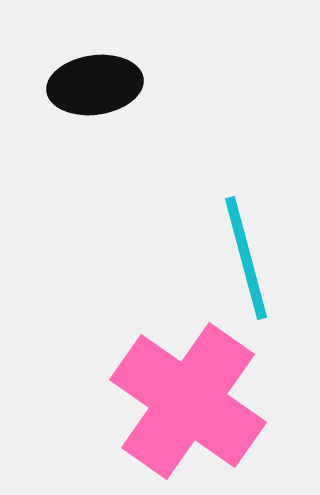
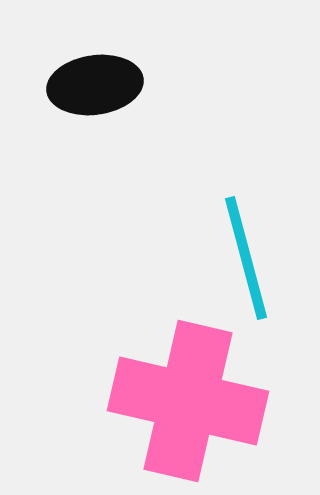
pink cross: rotated 22 degrees counterclockwise
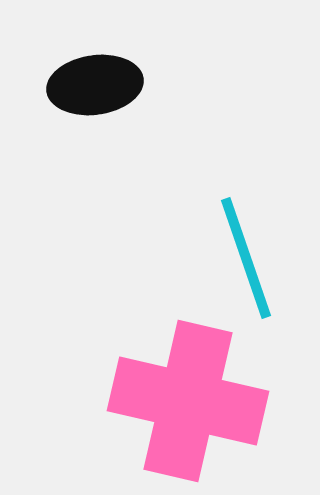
cyan line: rotated 4 degrees counterclockwise
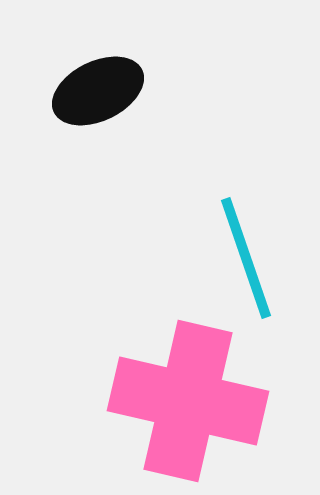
black ellipse: moved 3 px right, 6 px down; rotated 18 degrees counterclockwise
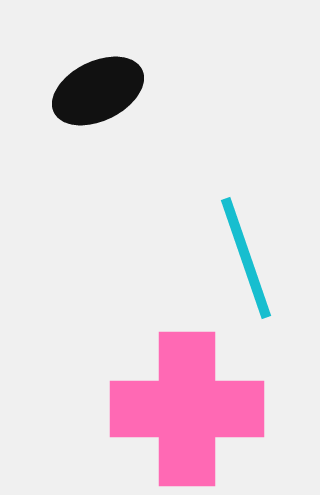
pink cross: moved 1 px left, 8 px down; rotated 13 degrees counterclockwise
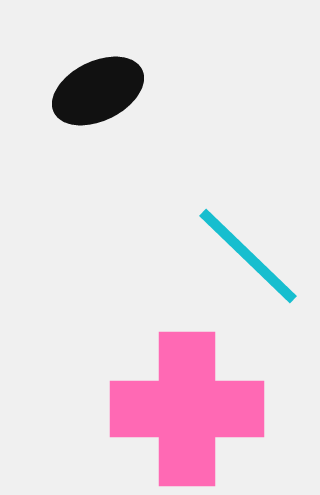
cyan line: moved 2 px right, 2 px up; rotated 27 degrees counterclockwise
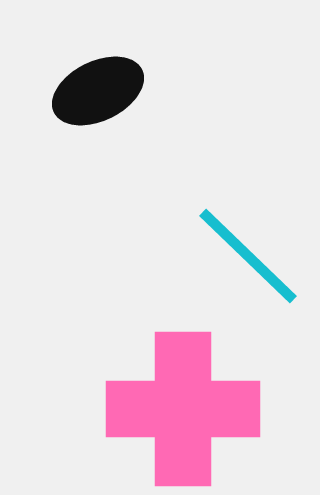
pink cross: moved 4 px left
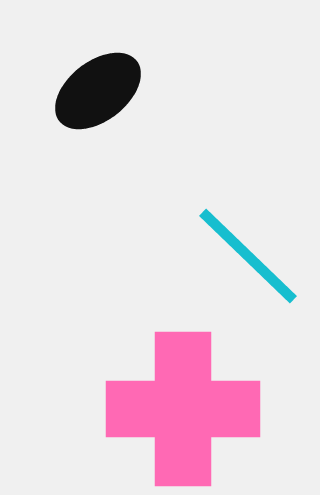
black ellipse: rotated 12 degrees counterclockwise
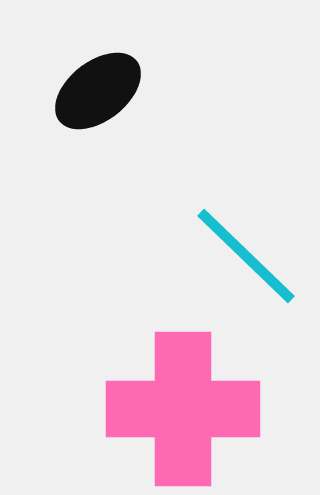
cyan line: moved 2 px left
